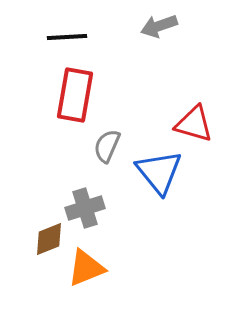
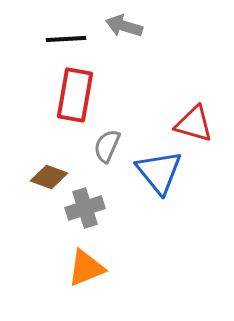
gray arrow: moved 35 px left; rotated 36 degrees clockwise
black line: moved 1 px left, 2 px down
brown diamond: moved 62 px up; rotated 42 degrees clockwise
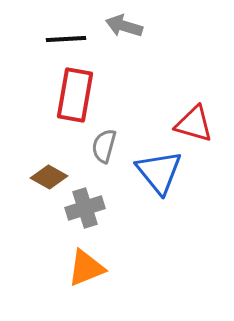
gray semicircle: moved 3 px left; rotated 8 degrees counterclockwise
brown diamond: rotated 9 degrees clockwise
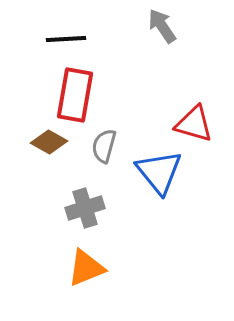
gray arrow: moved 38 px right; rotated 39 degrees clockwise
brown diamond: moved 35 px up
